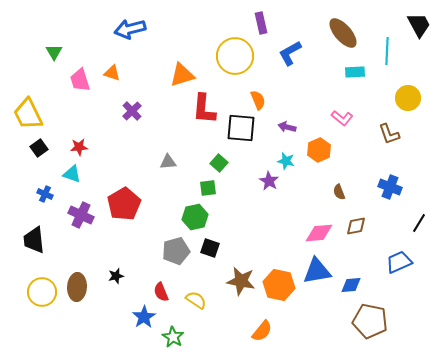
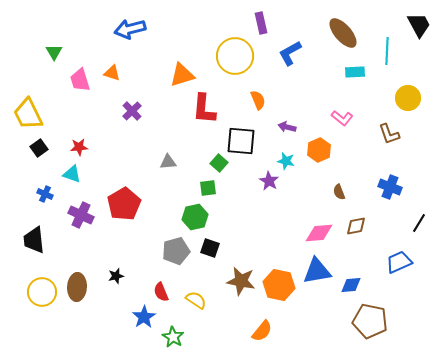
black square at (241, 128): moved 13 px down
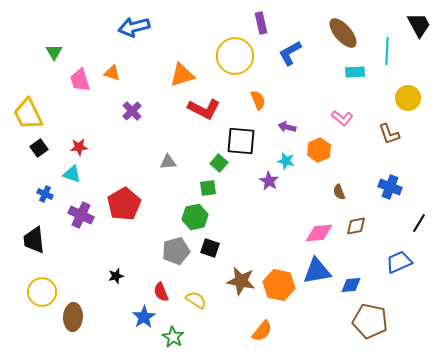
blue arrow at (130, 29): moved 4 px right, 2 px up
red L-shape at (204, 109): rotated 68 degrees counterclockwise
brown ellipse at (77, 287): moved 4 px left, 30 px down
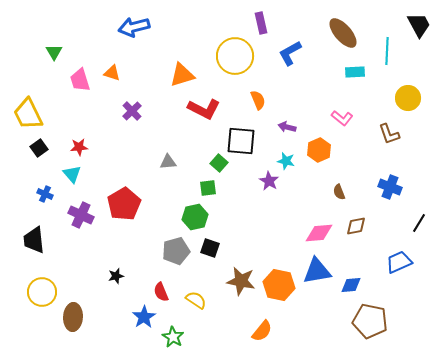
cyan triangle at (72, 174): rotated 30 degrees clockwise
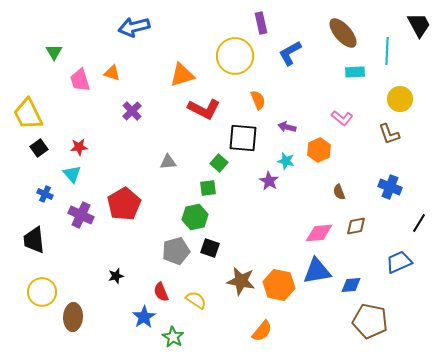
yellow circle at (408, 98): moved 8 px left, 1 px down
black square at (241, 141): moved 2 px right, 3 px up
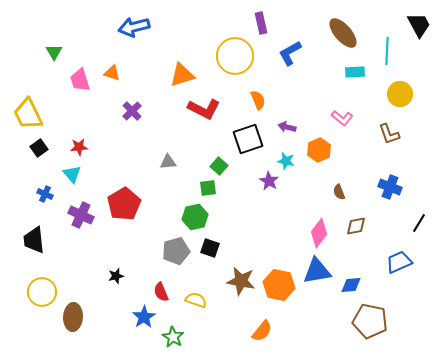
yellow circle at (400, 99): moved 5 px up
black square at (243, 138): moved 5 px right, 1 px down; rotated 24 degrees counterclockwise
green square at (219, 163): moved 3 px down
pink diamond at (319, 233): rotated 48 degrees counterclockwise
yellow semicircle at (196, 300): rotated 15 degrees counterclockwise
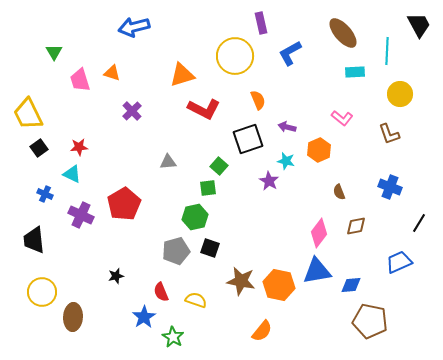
cyan triangle at (72, 174): rotated 24 degrees counterclockwise
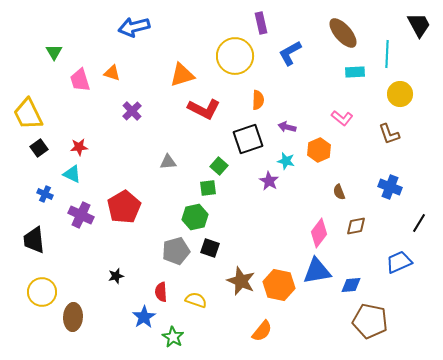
cyan line at (387, 51): moved 3 px down
orange semicircle at (258, 100): rotated 24 degrees clockwise
red pentagon at (124, 204): moved 3 px down
brown star at (241, 281): rotated 12 degrees clockwise
red semicircle at (161, 292): rotated 18 degrees clockwise
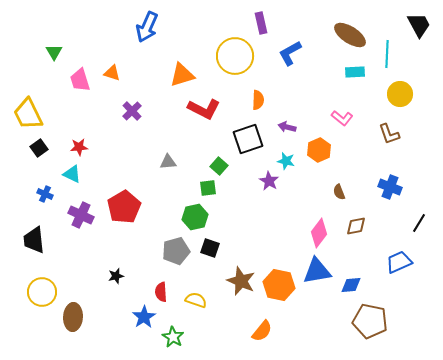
blue arrow at (134, 27): moved 13 px right; rotated 52 degrees counterclockwise
brown ellipse at (343, 33): moved 7 px right, 2 px down; rotated 16 degrees counterclockwise
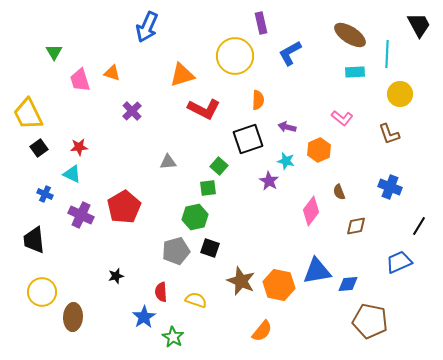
black line at (419, 223): moved 3 px down
pink diamond at (319, 233): moved 8 px left, 22 px up
blue diamond at (351, 285): moved 3 px left, 1 px up
